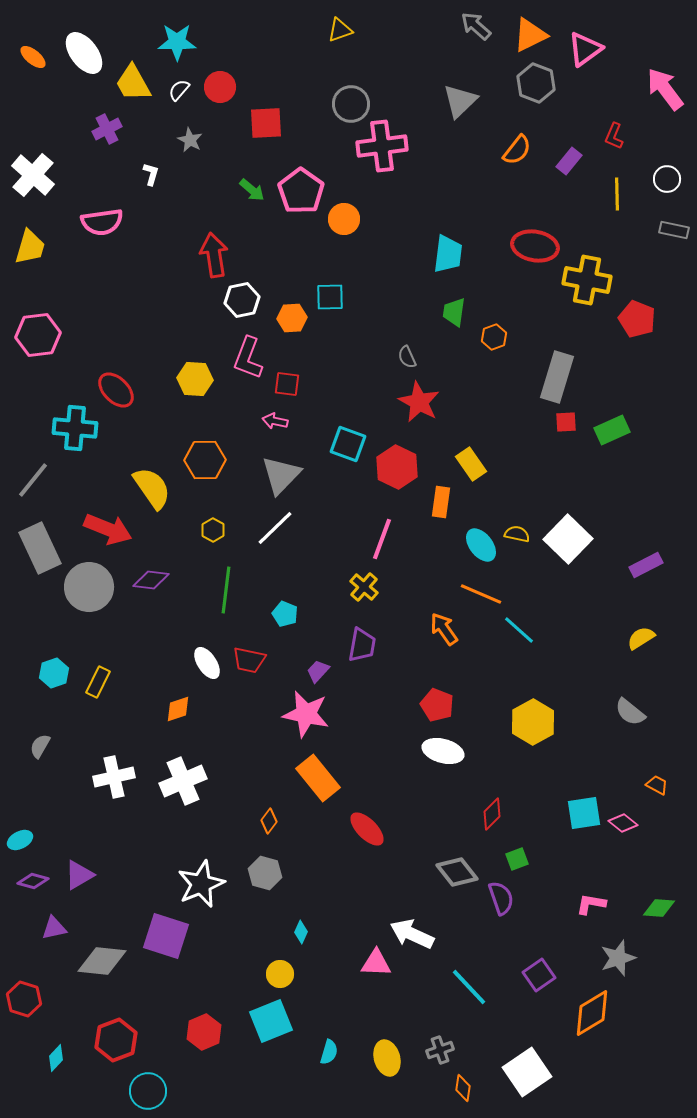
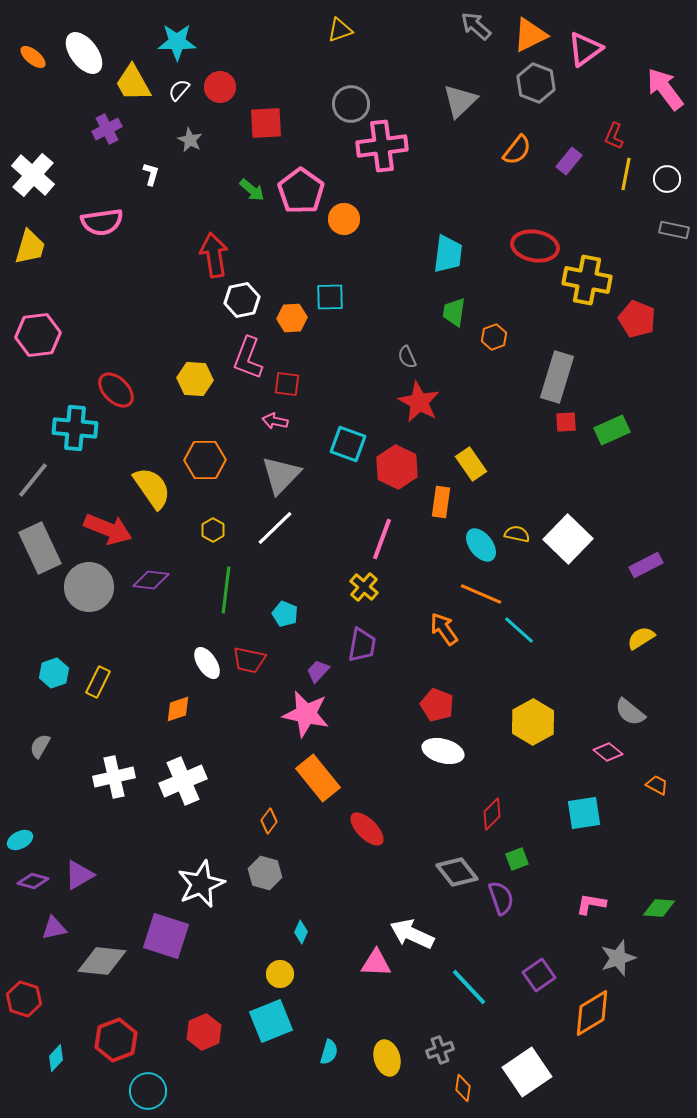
yellow line at (617, 194): moved 9 px right, 20 px up; rotated 12 degrees clockwise
pink diamond at (623, 823): moved 15 px left, 71 px up
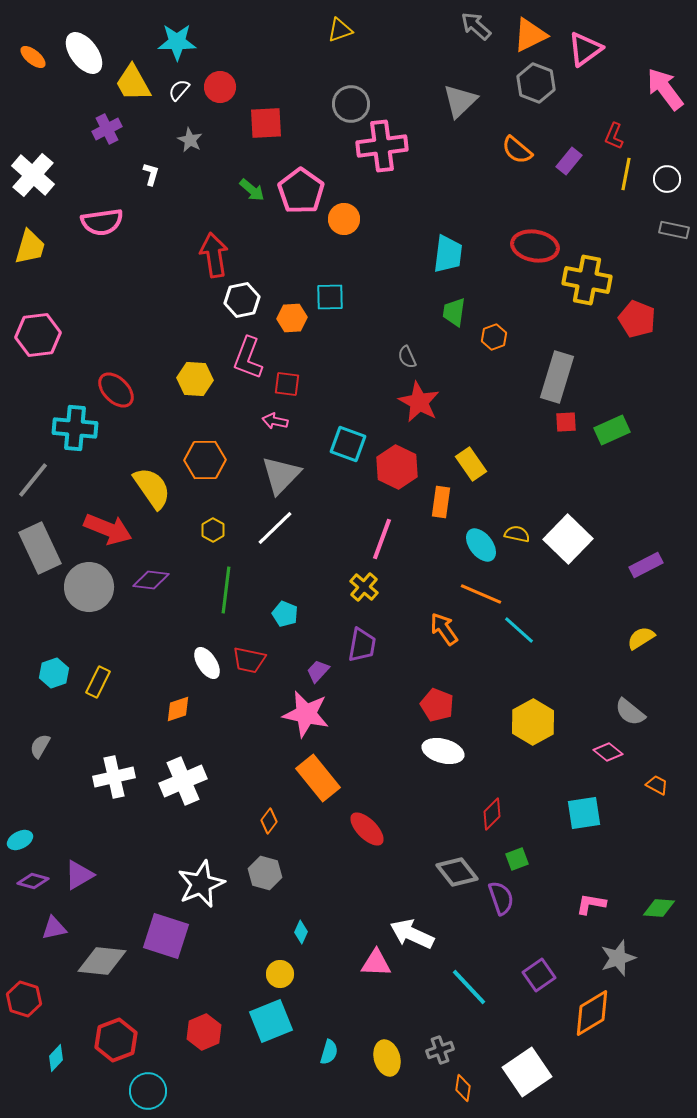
orange semicircle at (517, 150): rotated 92 degrees clockwise
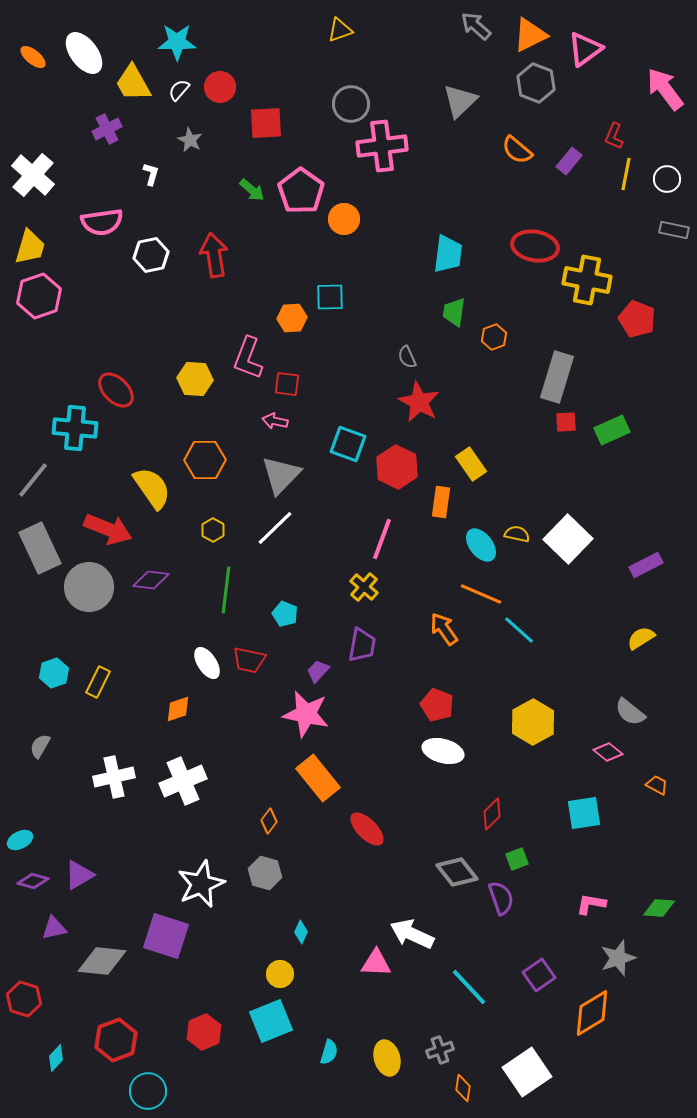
white hexagon at (242, 300): moved 91 px left, 45 px up
pink hexagon at (38, 335): moved 1 px right, 39 px up; rotated 12 degrees counterclockwise
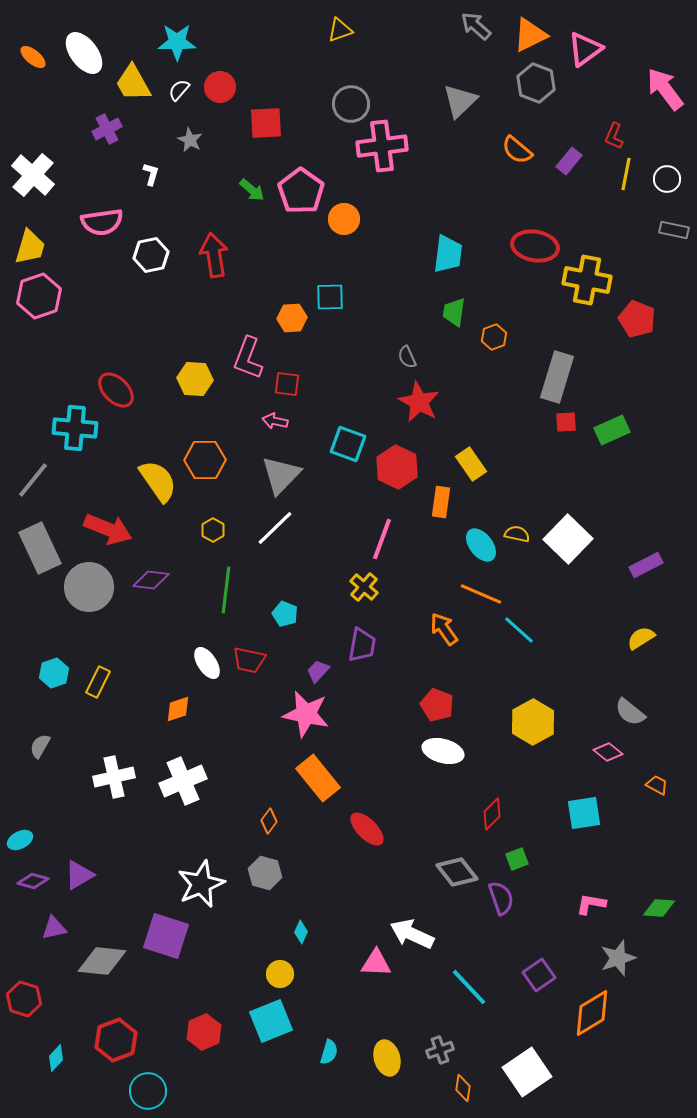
yellow semicircle at (152, 488): moved 6 px right, 7 px up
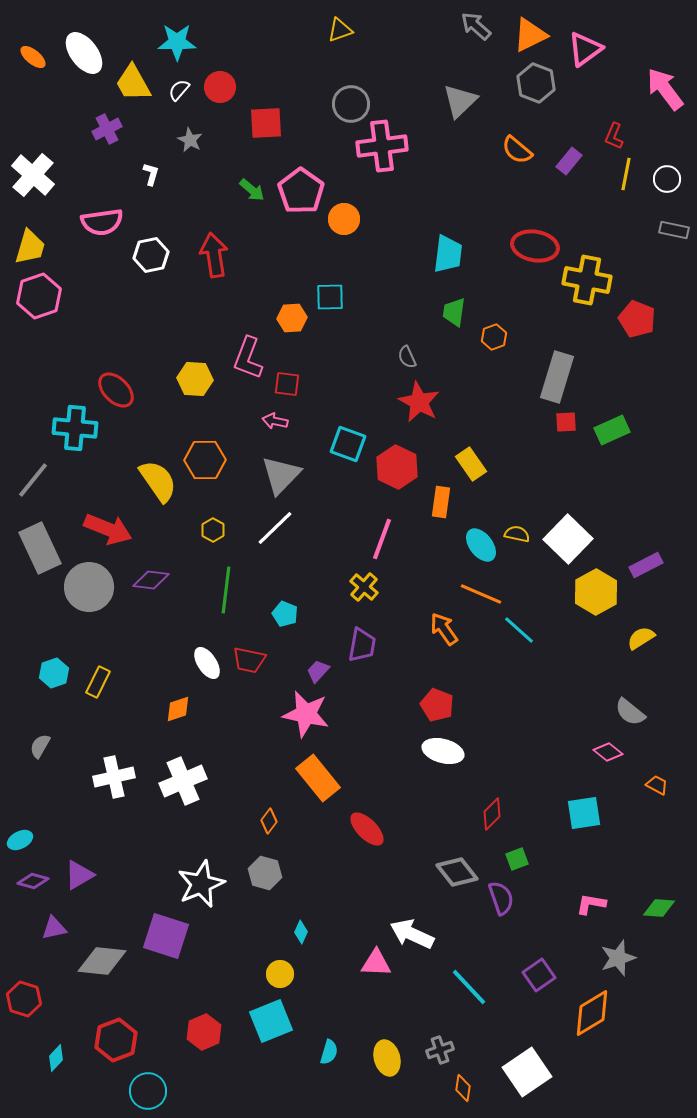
yellow hexagon at (533, 722): moved 63 px right, 130 px up
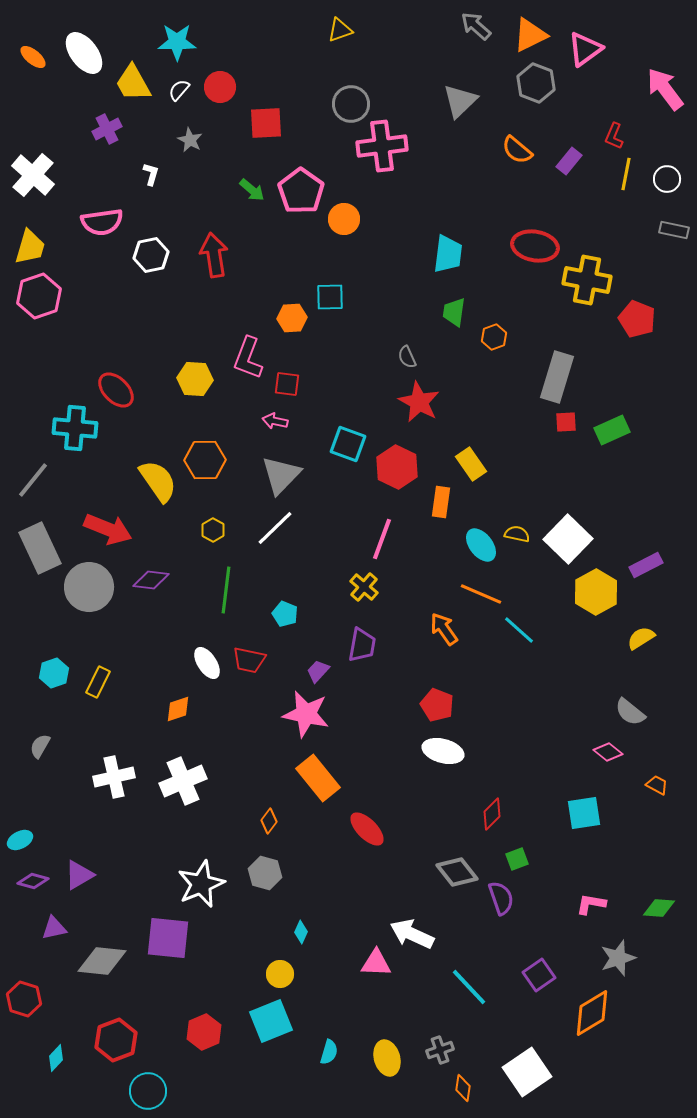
purple square at (166, 936): moved 2 px right, 2 px down; rotated 12 degrees counterclockwise
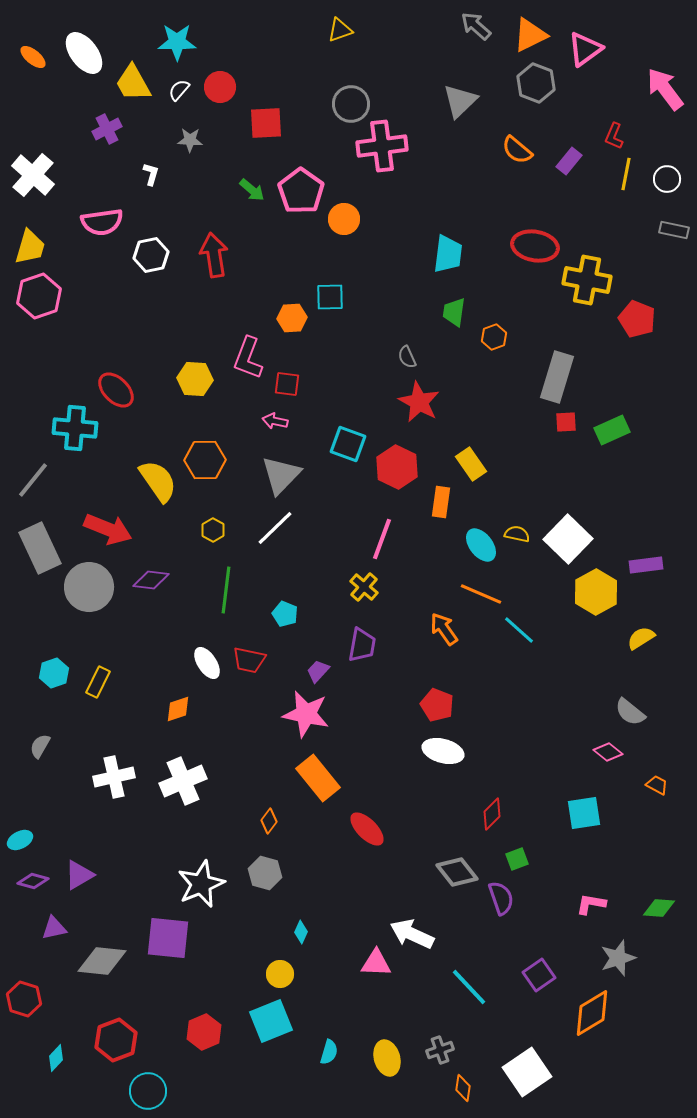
gray star at (190, 140): rotated 25 degrees counterclockwise
purple rectangle at (646, 565): rotated 20 degrees clockwise
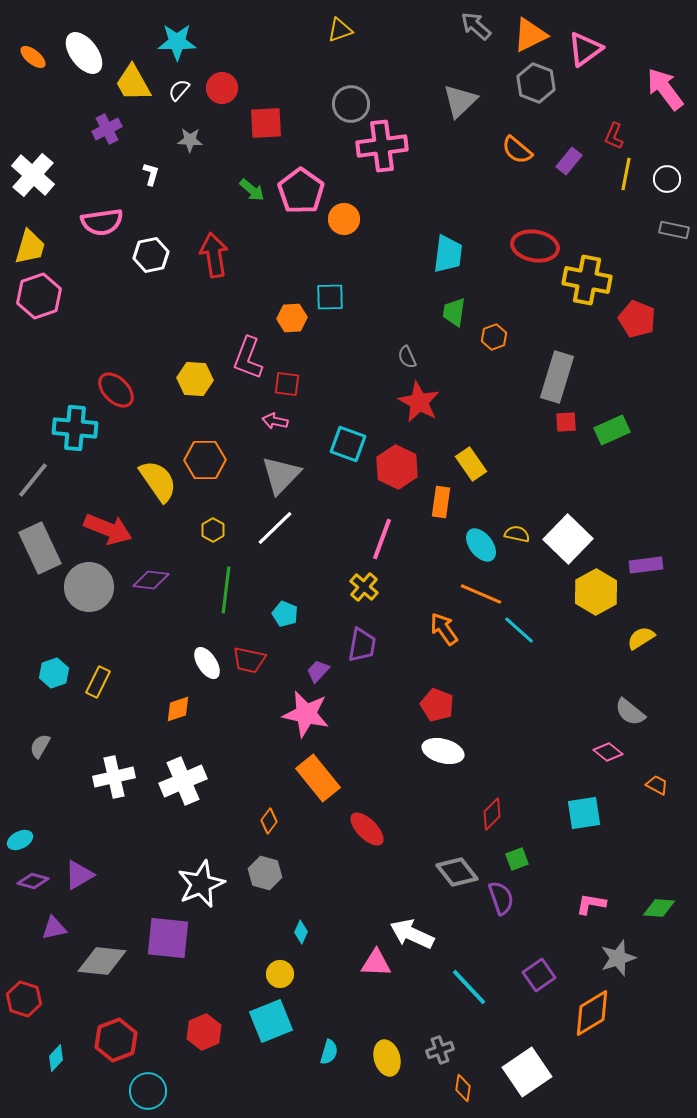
red circle at (220, 87): moved 2 px right, 1 px down
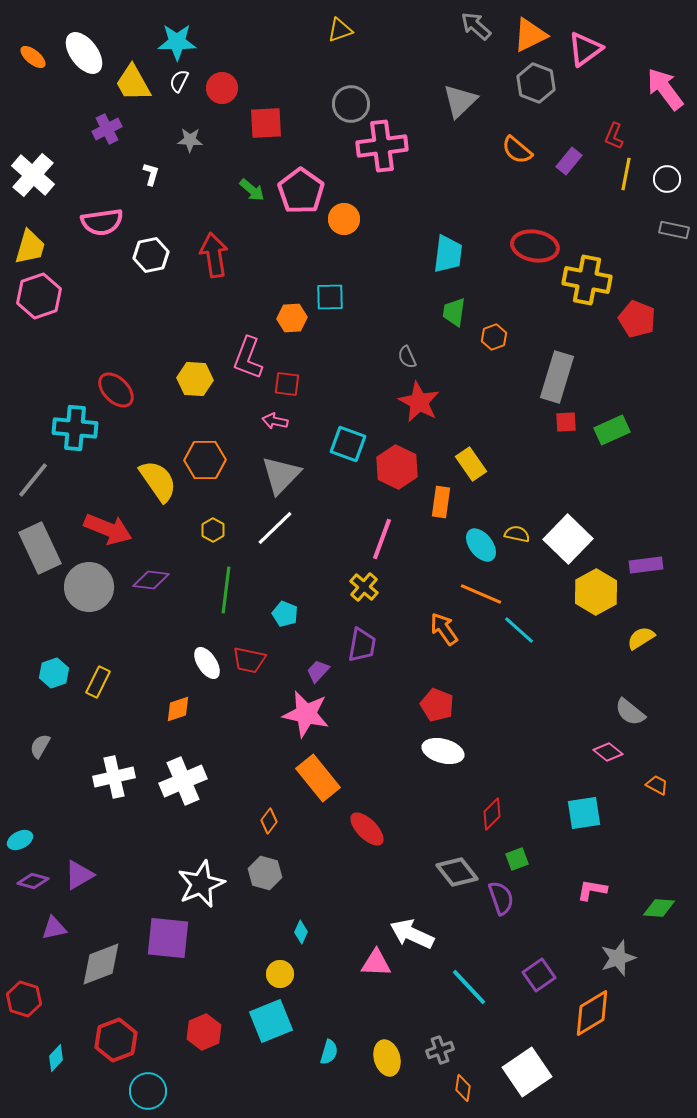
white semicircle at (179, 90): moved 9 px up; rotated 15 degrees counterclockwise
pink L-shape at (591, 904): moved 1 px right, 14 px up
gray diamond at (102, 961): moved 1 px left, 3 px down; rotated 27 degrees counterclockwise
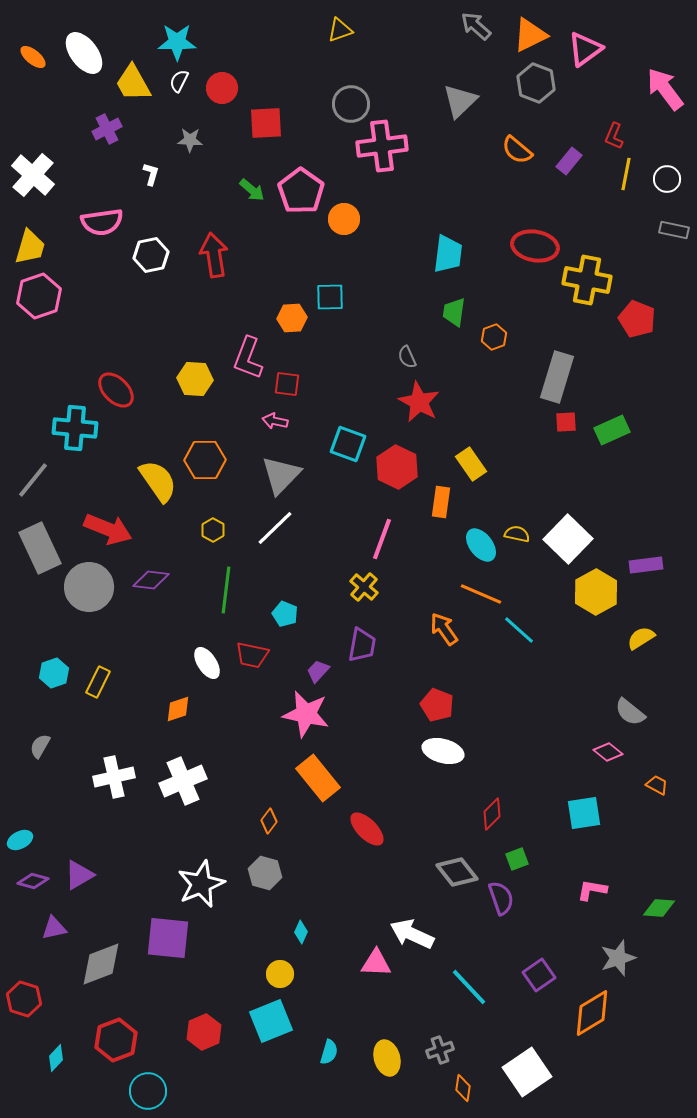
red trapezoid at (249, 660): moved 3 px right, 5 px up
